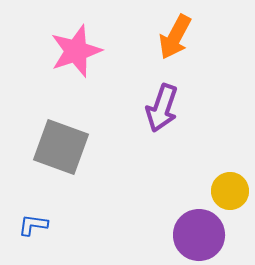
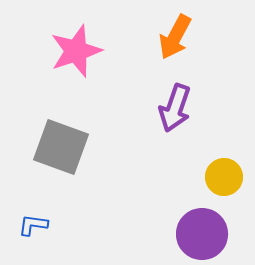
purple arrow: moved 13 px right
yellow circle: moved 6 px left, 14 px up
purple circle: moved 3 px right, 1 px up
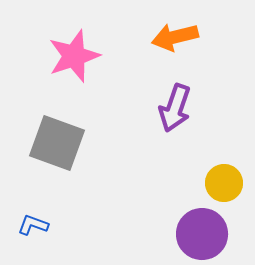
orange arrow: rotated 48 degrees clockwise
pink star: moved 2 px left, 5 px down
gray square: moved 4 px left, 4 px up
yellow circle: moved 6 px down
blue L-shape: rotated 12 degrees clockwise
